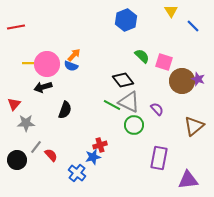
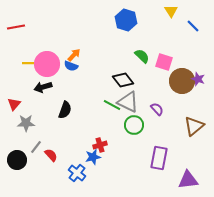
blue hexagon: rotated 20 degrees counterclockwise
gray triangle: moved 1 px left
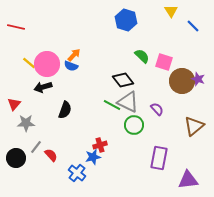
red line: rotated 24 degrees clockwise
yellow line: rotated 40 degrees clockwise
black circle: moved 1 px left, 2 px up
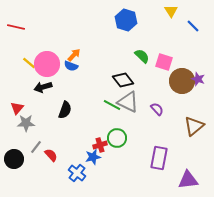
red triangle: moved 3 px right, 4 px down
green circle: moved 17 px left, 13 px down
black circle: moved 2 px left, 1 px down
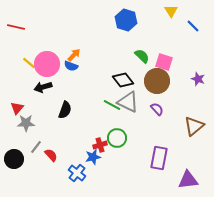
brown circle: moved 25 px left
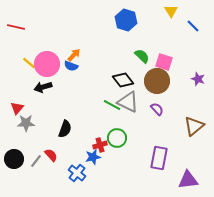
black semicircle: moved 19 px down
gray line: moved 14 px down
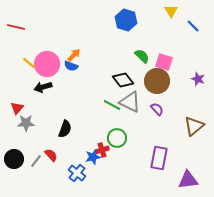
gray triangle: moved 2 px right
red cross: moved 2 px right, 5 px down
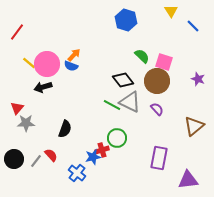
red line: moved 1 px right, 5 px down; rotated 66 degrees counterclockwise
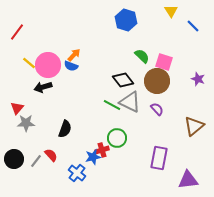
pink circle: moved 1 px right, 1 px down
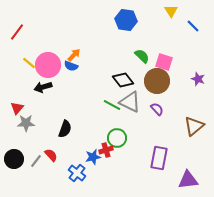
blue hexagon: rotated 10 degrees counterclockwise
red cross: moved 4 px right
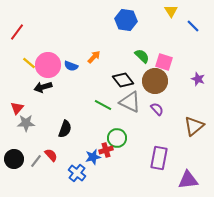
orange arrow: moved 20 px right, 2 px down
brown circle: moved 2 px left
green line: moved 9 px left
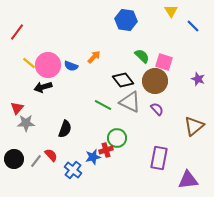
blue cross: moved 4 px left, 3 px up
